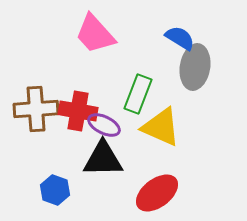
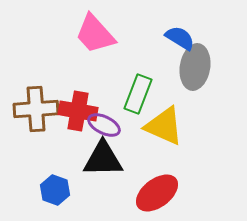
yellow triangle: moved 3 px right, 1 px up
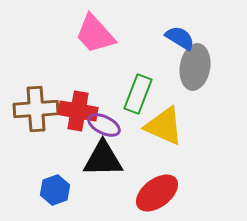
blue hexagon: rotated 20 degrees clockwise
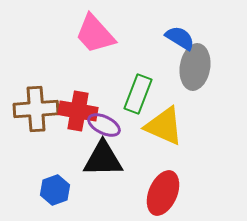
red ellipse: moved 6 px right; rotated 30 degrees counterclockwise
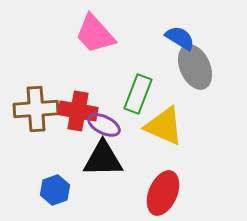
gray ellipse: rotated 33 degrees counterclockwise
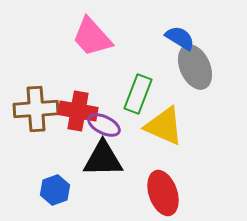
pink trapezoid: moved 3 px left, 3 px down
red ellipse: rotated 42 degrees counterclockwise
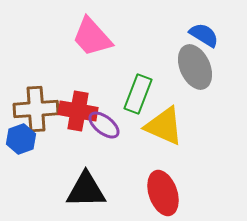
blue semicircle: moved 24 px right, 3 px up
purple ellipse: rotated 12 degrees clockwise
black triangle: moved 17 px left, 31 px down
blue hexagon: moved 34 px left, 51 px up
